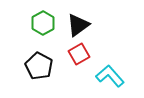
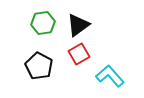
green hexagon: rotated 20 degrees clockwise
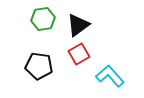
green hexagon: moved 4 px up
black pentagon: rotated 20 degrees counterclockwise
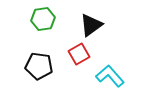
black triangle: moved 13 px right
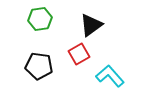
green hexagon: moved 3 px left
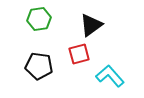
green hexagon: moved 1 px left
red square: rotated 15 degrees clockwise
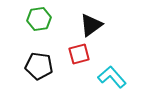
cyan L-shape: moved 2 px right, 1 px down
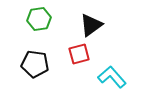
black pentagon: moved 4 px left, 2 px up
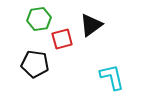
red square: moved 17 px left, 15 px up
cyan L-shape: rotated 28 degrees clockwise
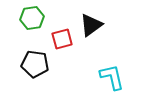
green hexagon: moved 7 px left, 1 px up
